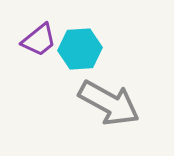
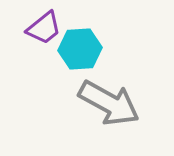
purple trapezoid: moved 5 px right, 12 px up
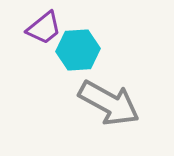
cyan hexagon: moved 2 px left, 1 px down
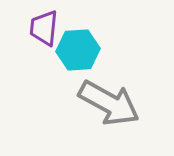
purple trapezoid: rotated 135 degrees clockwise
